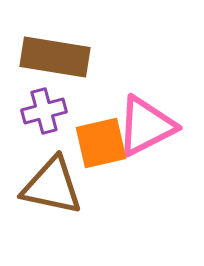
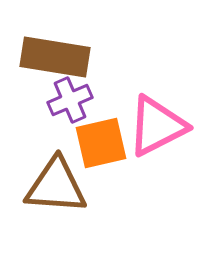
purple cross: moved 26 px right, 11 px up; rotated 9 degrees counterclockwise
pink triangle: moved 11 px right
brown triangle: moved 4 px right; rotated 8 degrees counterclockwise
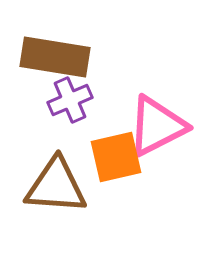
orange square: moved 15 px right, 14 px down
